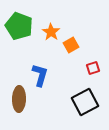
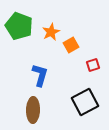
orange star: rotated 12 degrees clockwise
red square: moved 3 px up
brown ellipse: moved 14 px right, 11 px down
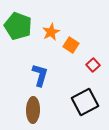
green pentagon: moved 1 px left
orange square: rotated 28 degrees counterclockwise
red square: rotated 24 degrees counterclockwise
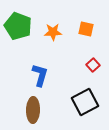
orange star: moved 2 px right; rotated 24 degrees clockwise
orange square: moved 15 px right, 16 px up; rotated 21 degrees counterclockwise
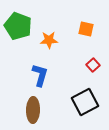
orange star: moved 4 px left, 8 px down
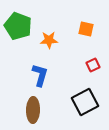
red square: rotated 16 degrees clockwise
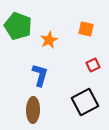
orange star: rotated 24 degrees counterclockwise
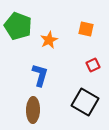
black square: rotated 32 degrees counterclockwise
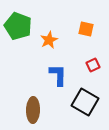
blue L-shape: moved 18 px right; rotated 15 degrees counterclockwise
